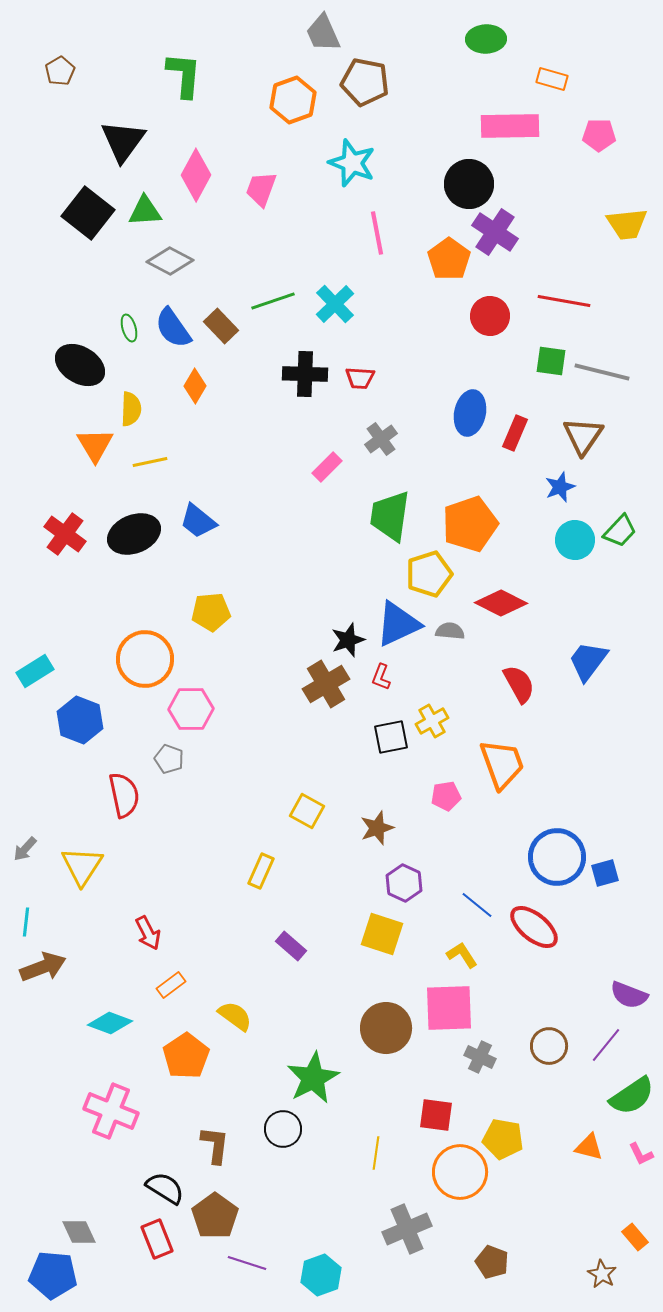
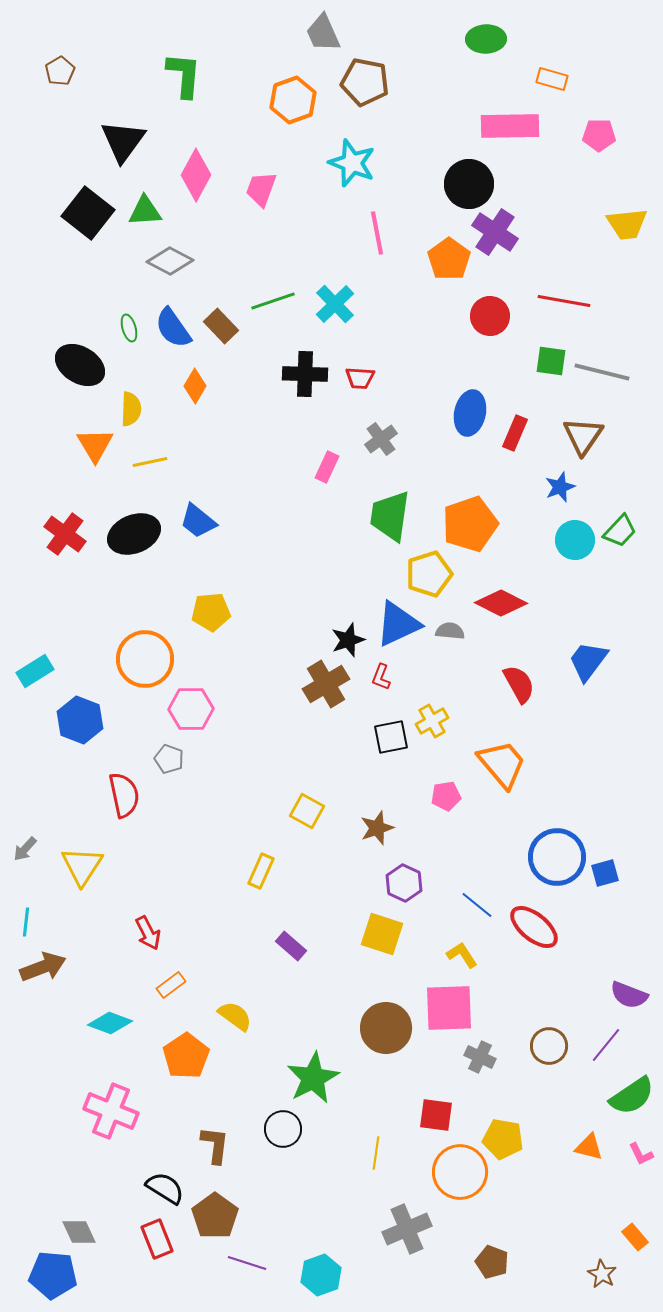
pink rectangle at (327, 467): rotated 20 degrees counterclockwise
orange trapezoid at (502, 764): rotated 20 degrees counterclockwise
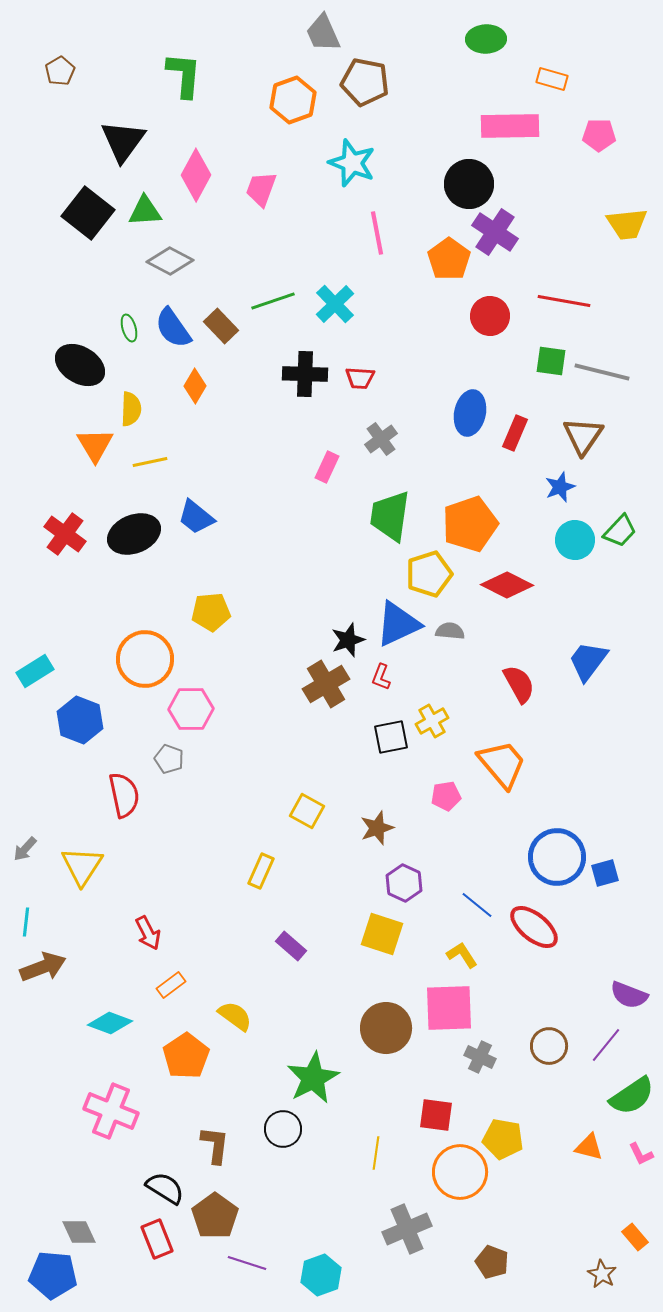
blue trapezoid at (198, 521): moved 2 px left, 4 px up
red diamond at (501, 603): moved 6 px right, 18 px up
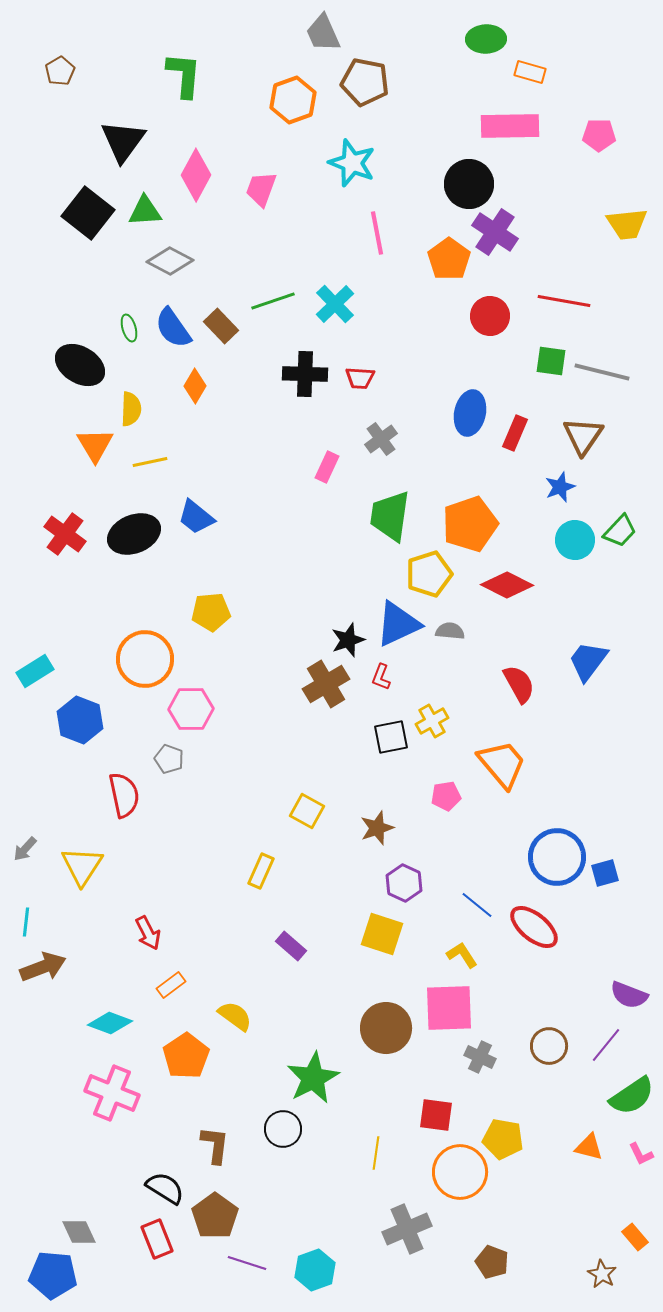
orange rectangle at (552, 79): moved 22 px left, 7 px up
pink cross at (111, 1111): moved 1 px right, 18 px up
cyan hexagon at (321, 1275): moved 6 px left, 5 px up
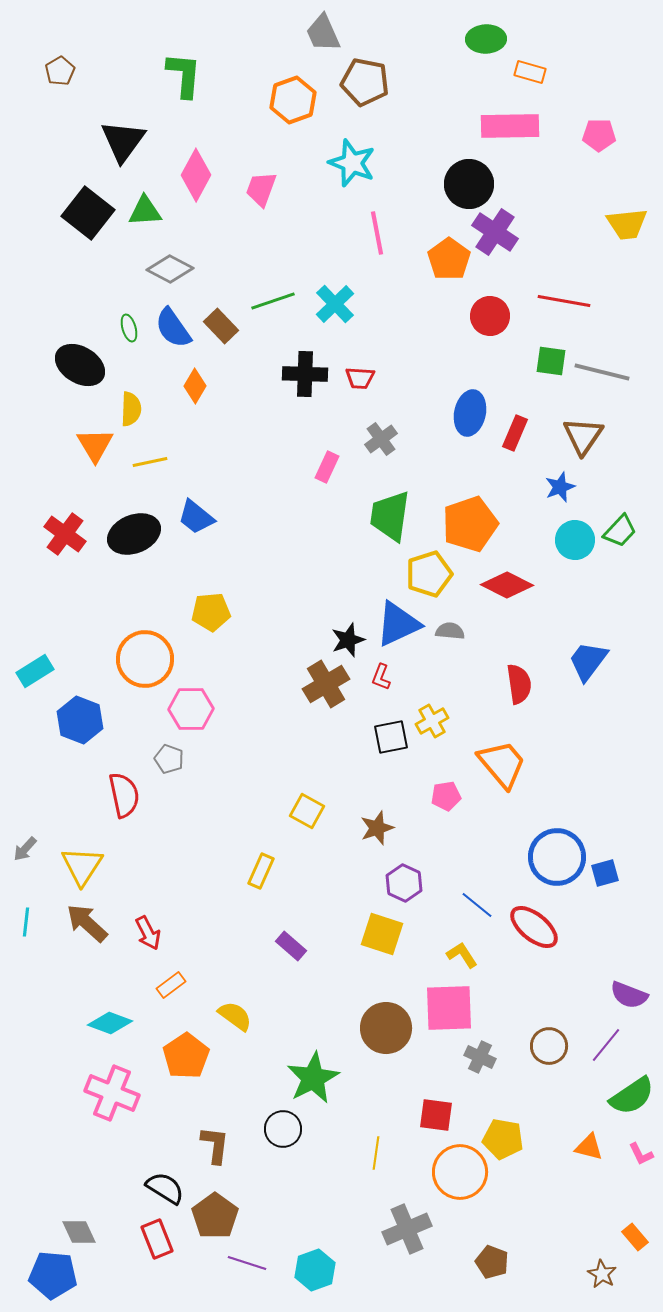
gray diamond at (170, 261): moved 8 px down
red semicircle at (519, 684): rotated 21 degrees clockwise
brown arrow at (43, 967): moved 44 px right, 44 px up; rotated 117 degrees counterclockwise
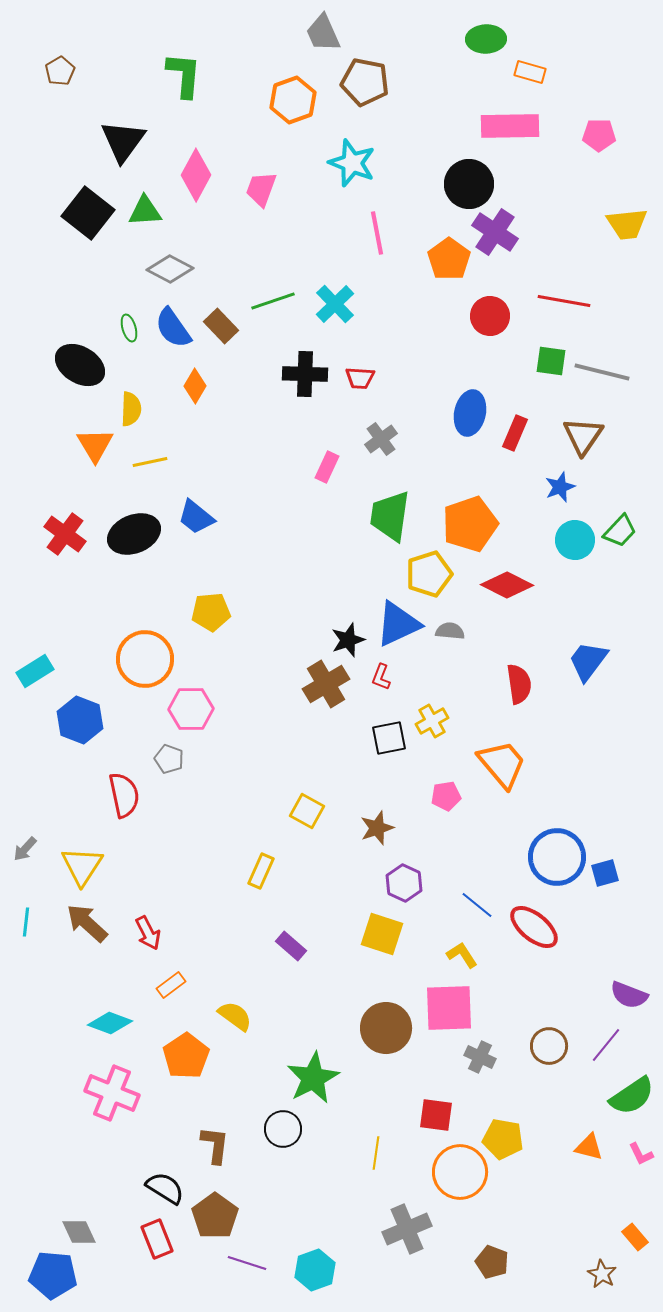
black square at (391, 737): moved 2 px left, 1 px down
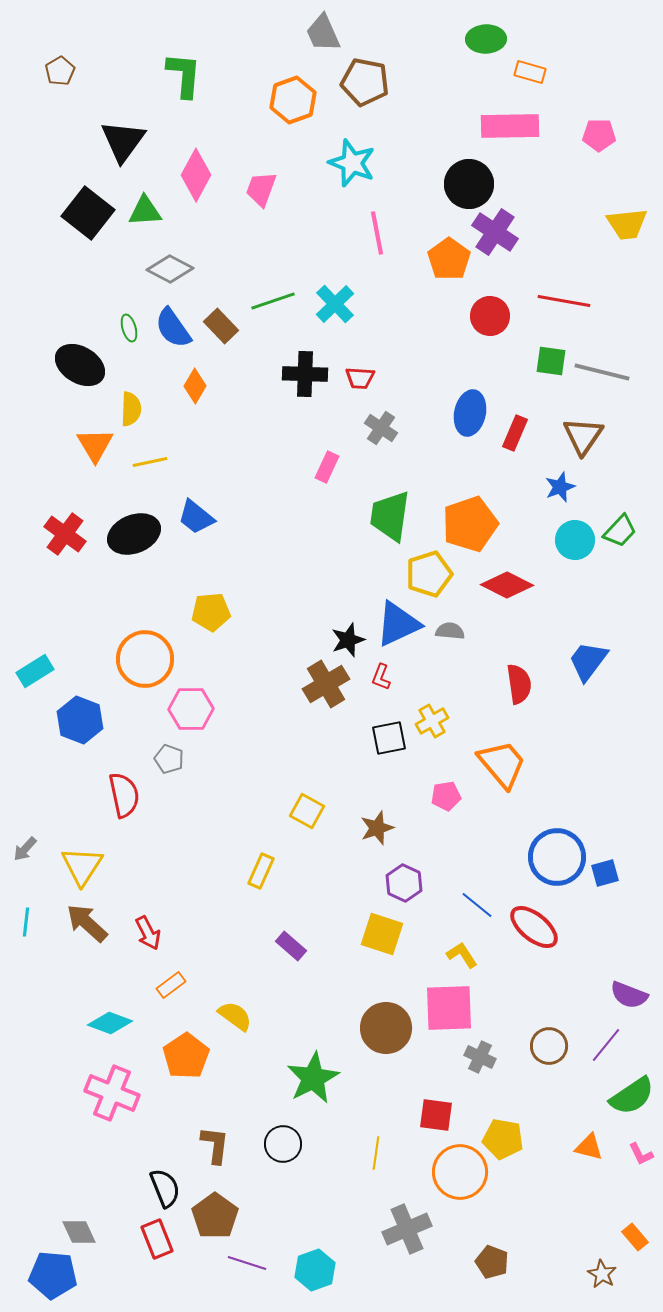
gray cross at (381, 439): moved 11 px up; rotated 20 degrees counterclockwise
black circle at (283, 1129): moved 15 px down
black semicircle at (165, 1188): rotated 36 degrees clockwise
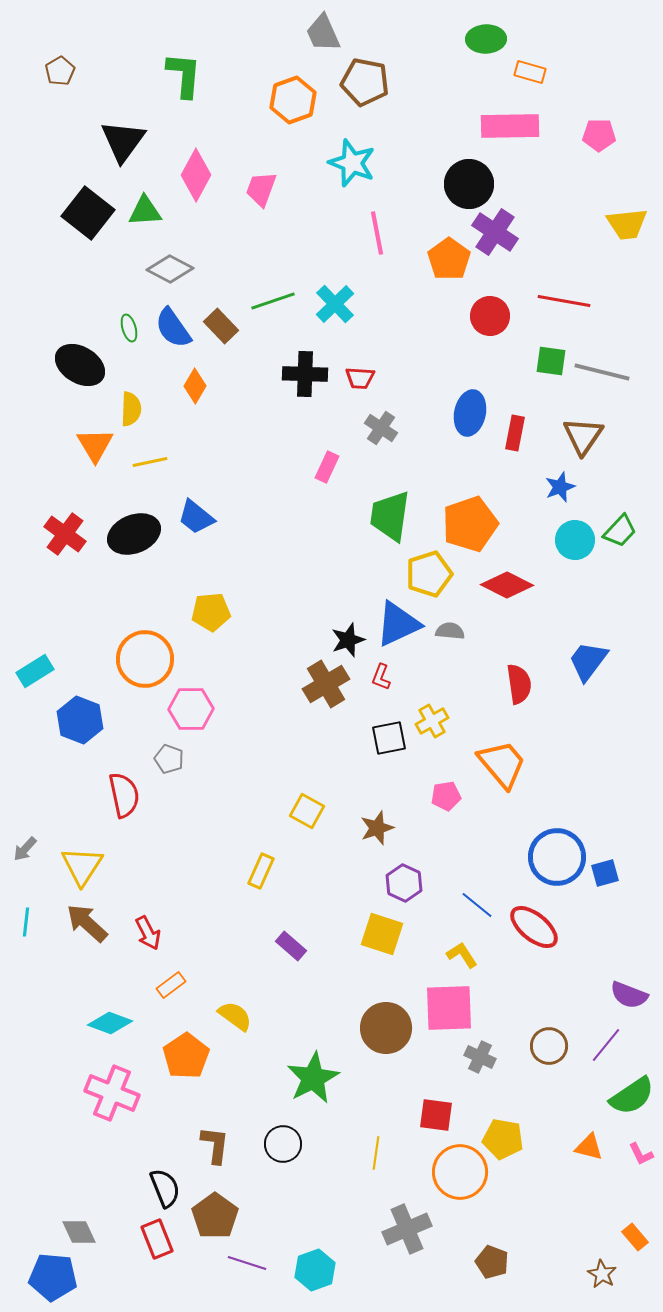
red rectangle at (515, 433): rotated 12 degrees counterclockwise
blue pentagon at (53, 1275): moved 2 px down
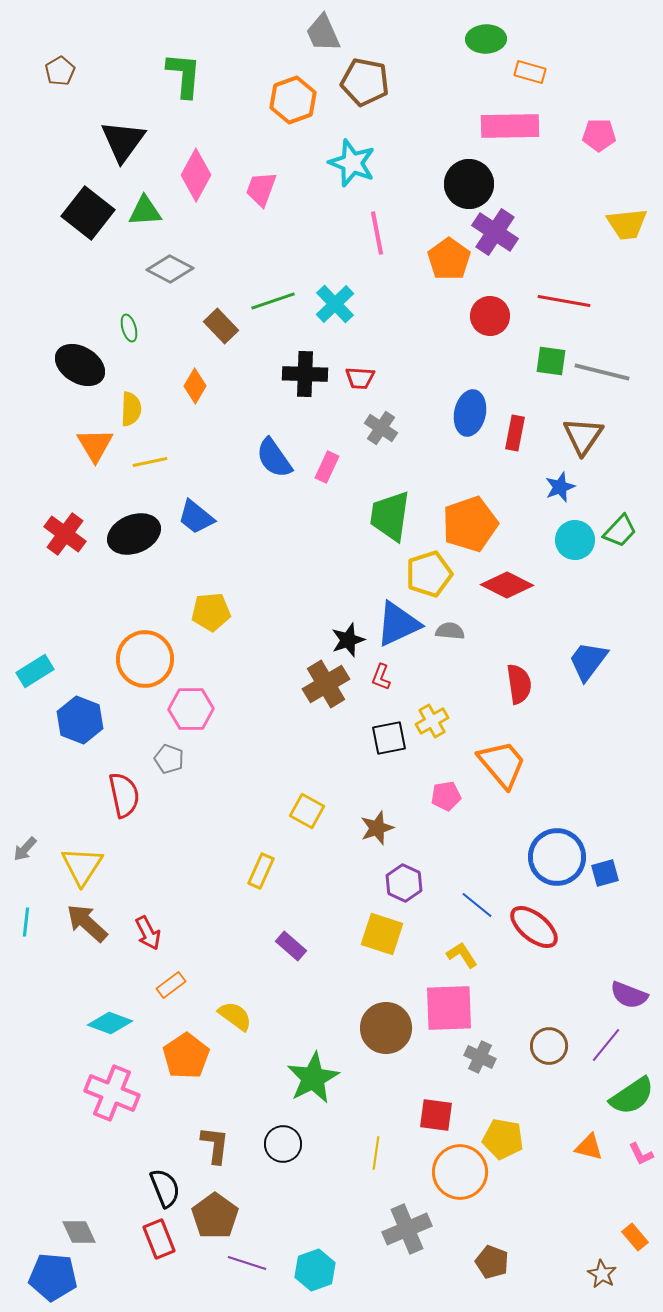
blue semicircle at (173, 328): moved 101 px right, 130 px down
red rectangle at (157, 1239): moved 2 px right
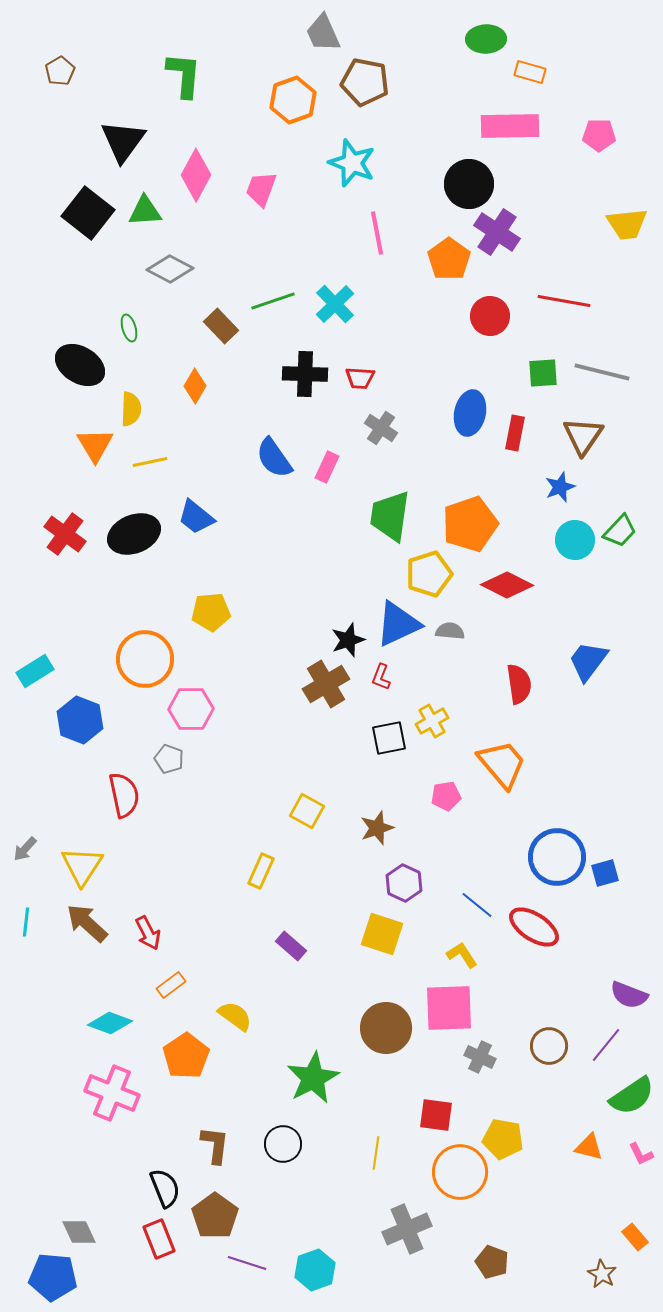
purple cross at (495, 232): moved 2 px right
green square at (551, 361): moved 8 px left, 12 px down; rotated 12 degrees counterclockwise
red ellipse at (534, 927): rotated 6 degrees counterclockwise
